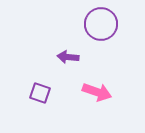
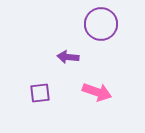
purple square: rotated 25 degrees counterclockwise
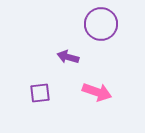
purple arrow: rotated 10 degrees clockwise
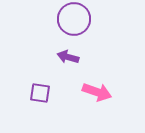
purple circle: moved 27 px left, 5 px up
purple square: rotated 15 degrees clockwise
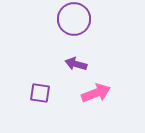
purple arrow: moved 8 px right, 7 px down
pink arrow: moved 1 px left, 1 px down; rotated 40 degrees counterclockwise
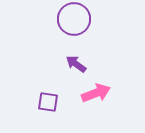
purple arrow: rotated 20 degrees clockwise
purple square: moved 8 px right, 9 px down
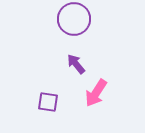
purple arrow: rotated 15 degrees clockwise
pink arrow: rotated 144 degrees clockwise
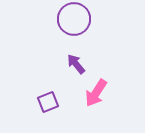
purple square: rotated 30 degrees counterclockwise
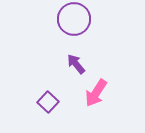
purple square: rotated 25 degrees counterclockwise
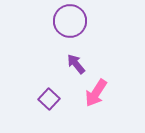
purple circle: moved 4 px left, 2 px down
purple square: moved 1 px right, 3 px up
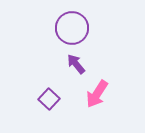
purple circle: moved 2 px right, 7 px down
pink arrow: moved 1 px right, 1 px down
